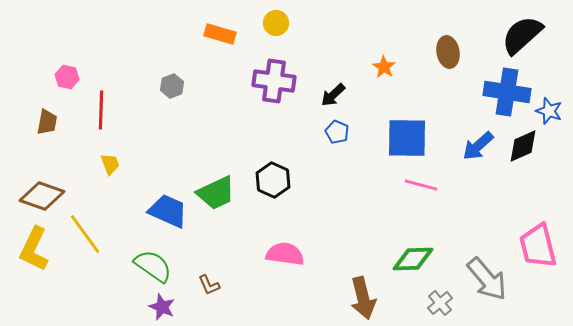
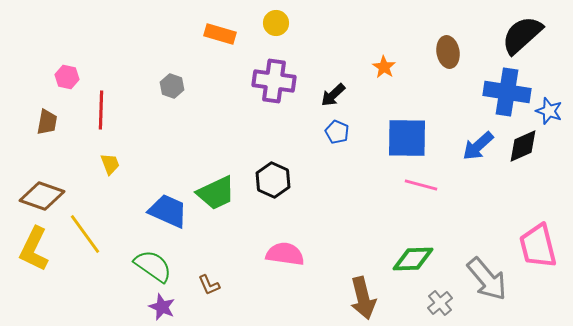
gray hexagon: rotated 20 degrees counterclockwise
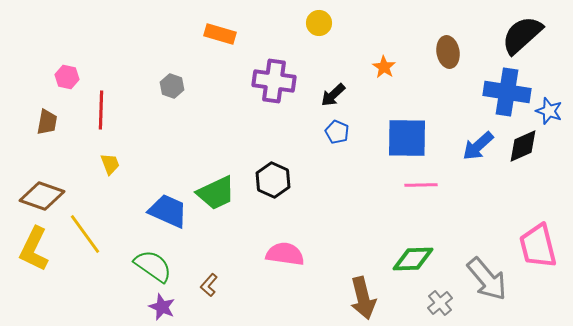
yellow circle: moved 43 px right
pink line: rotated 16 degrees counterclockwise
brown L-shape: rotated 65 degrees clockwise
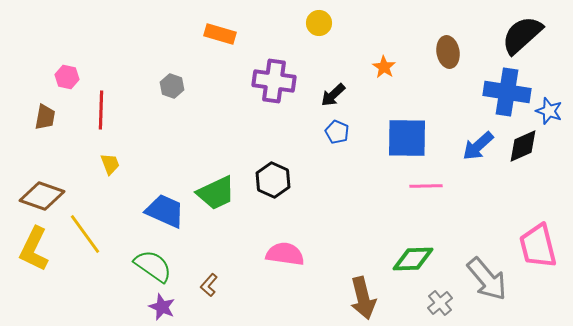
brown trapezoid: moved 2 px left, 5 px up
pink line: moved 5 px right, 1 px down
blue trapezoid: moved 3 px left
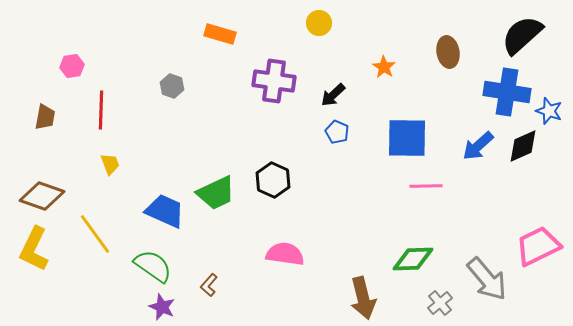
pink hexagon: moved 5 px right, 11 px up; rotated 20 degrees counterclockwise
yellow line: moved 10 px right
pink trapezoid: rotated 78 degrees clockwise
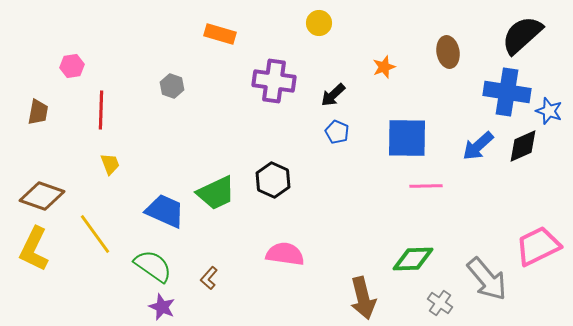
orange star: rotated 20 degrees clockwise
brown trapezoid: moved 7 px left, 5 px up
brown L-shape: moved 7 px up
gray cross: rotated 15 degrees counterclockwise
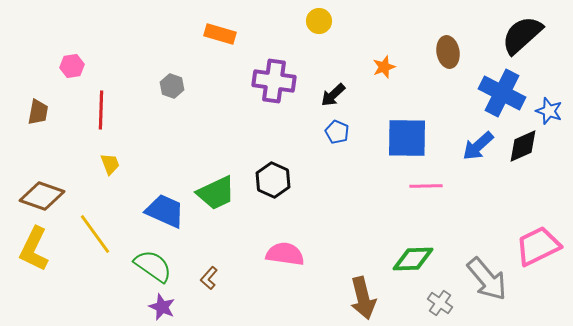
yellow circle: moved 2 px up
blue cross: moved 5 px left, 1 px down; rotated 18 degrees clockwise
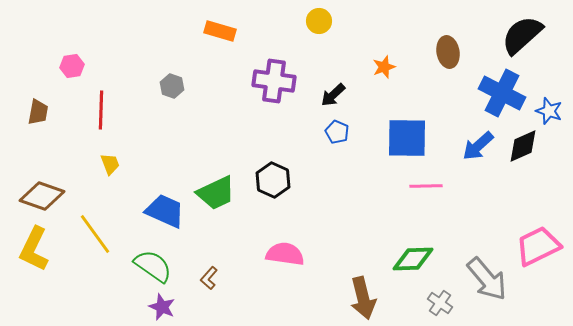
orange rectangle: moved 3 px up
